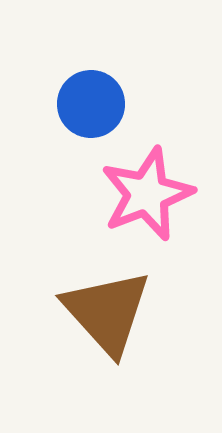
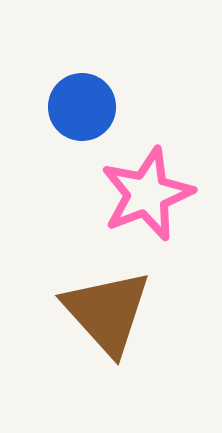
blue circle: moved 9 px left, 3 px down
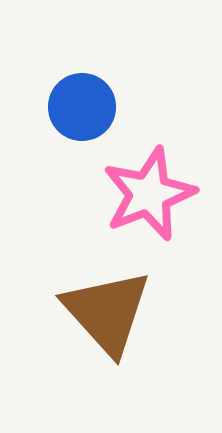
pink star: moved 2 px right
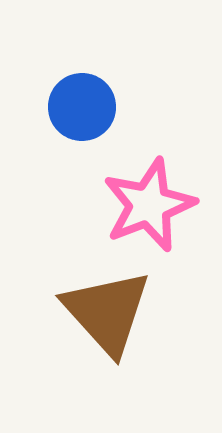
pink star: moved 11 px down
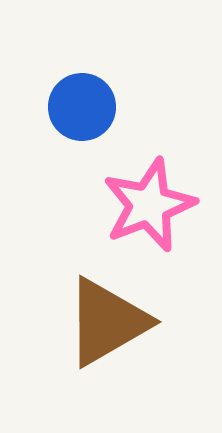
brown triangle: moved 10 px down; rotated 42 degrees clockwise
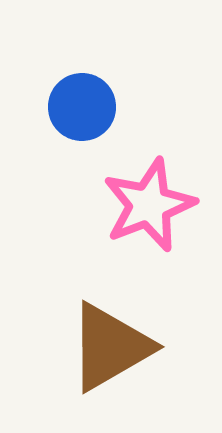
brown triangle: moved 3 px right, 25 px down
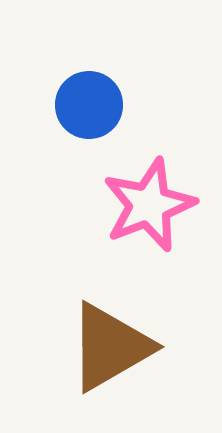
blue circle: moved 7 px right, 2 px up
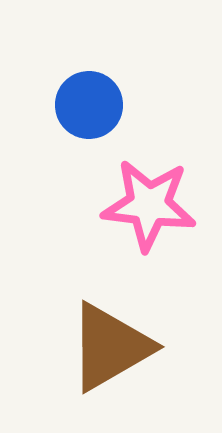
pink star: rotated 28 degrees clockwise
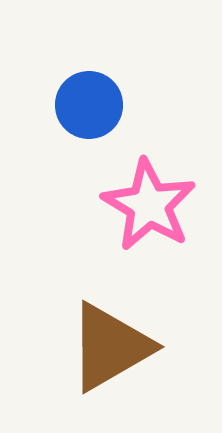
pink star: rotated 24 degrees clockwise
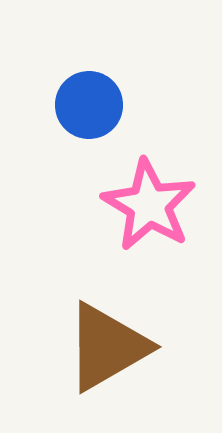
brown triangle: moved 3 px left
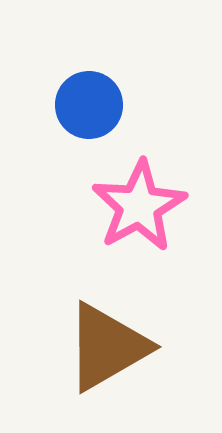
pink star: moved 10 px left, 1 px down; rotated 12 degrees clockwise
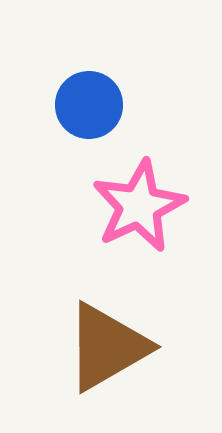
pink star: rotated 4 degrees clockwise
